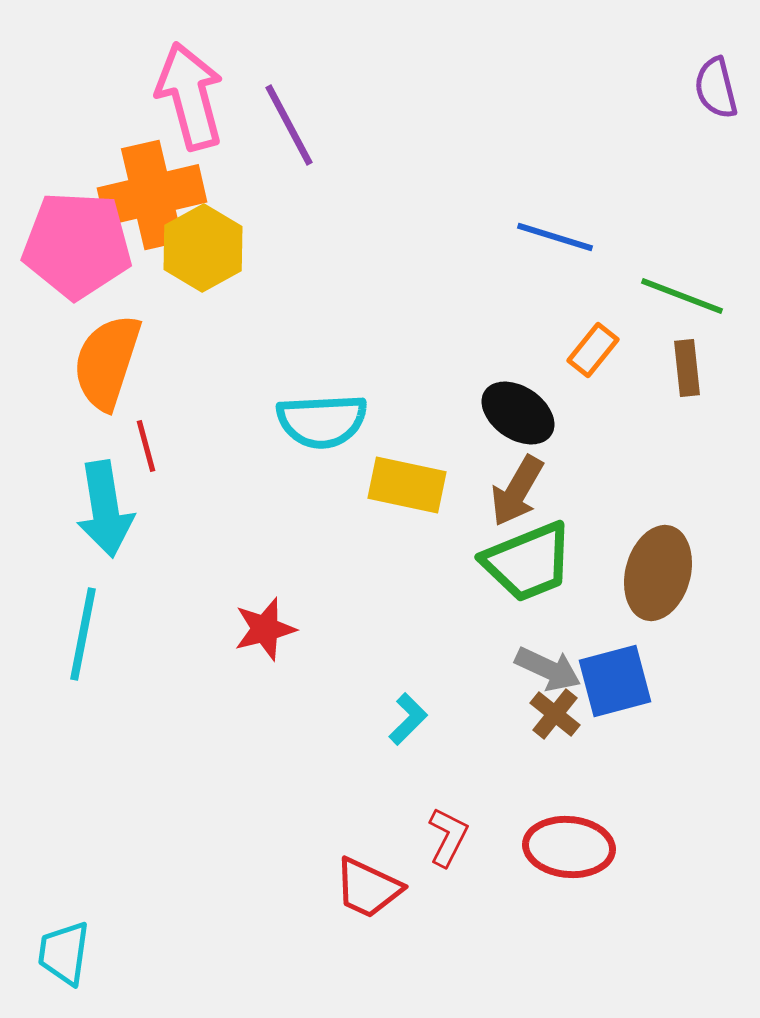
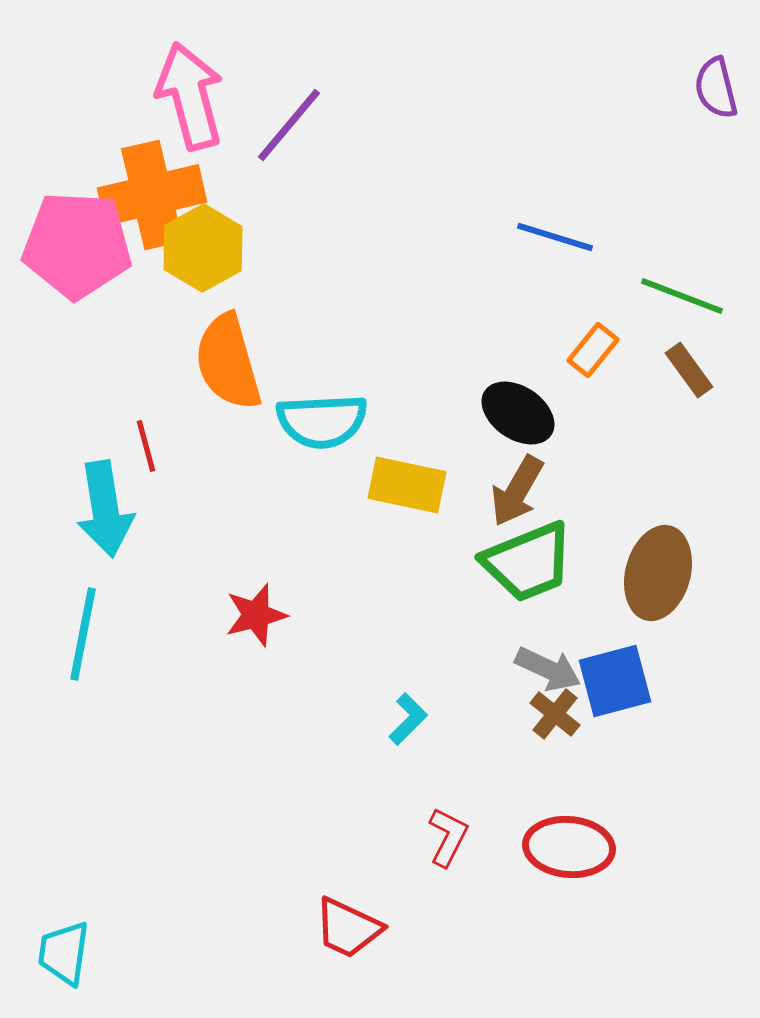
purple line: rotated 68 degrees clockwise
orange semicircle: moved 121 px right; rotated 34 degrees counterclockwise
brown rectangle: moved 2 px right, 2 px down; rotated 30 degrees counterclockwise
red star: moved 9 px left, 14 px up
red trapezoid: moved 20 px left, 40 px down
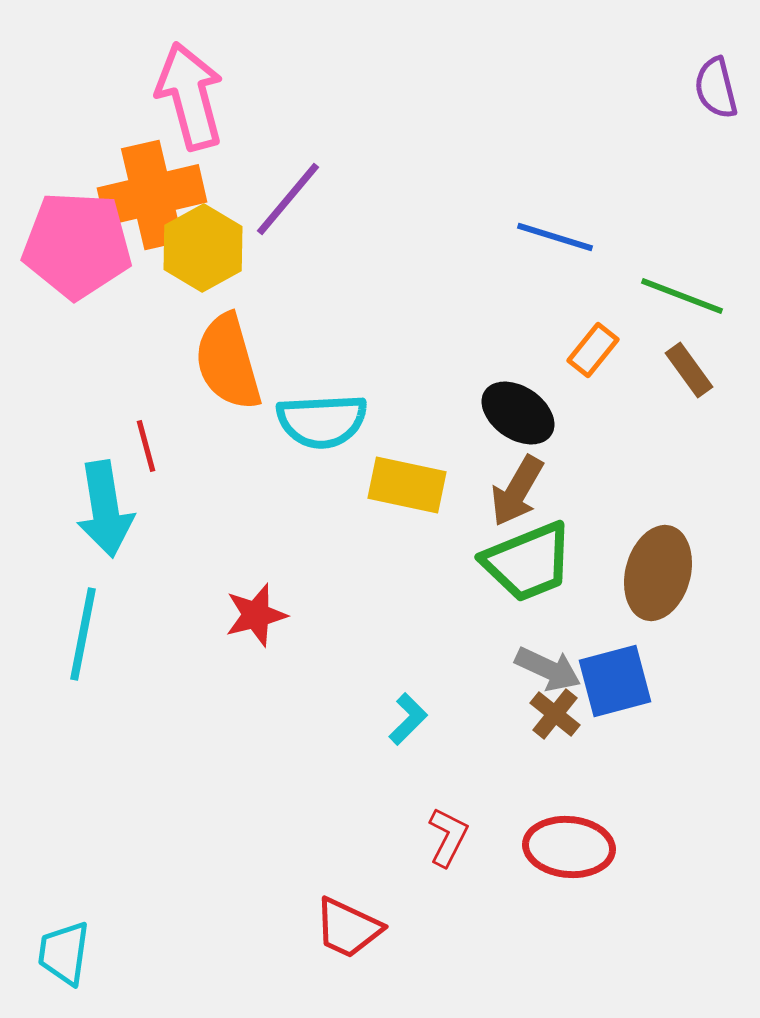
purple line: moved 1 px left, 74 px down
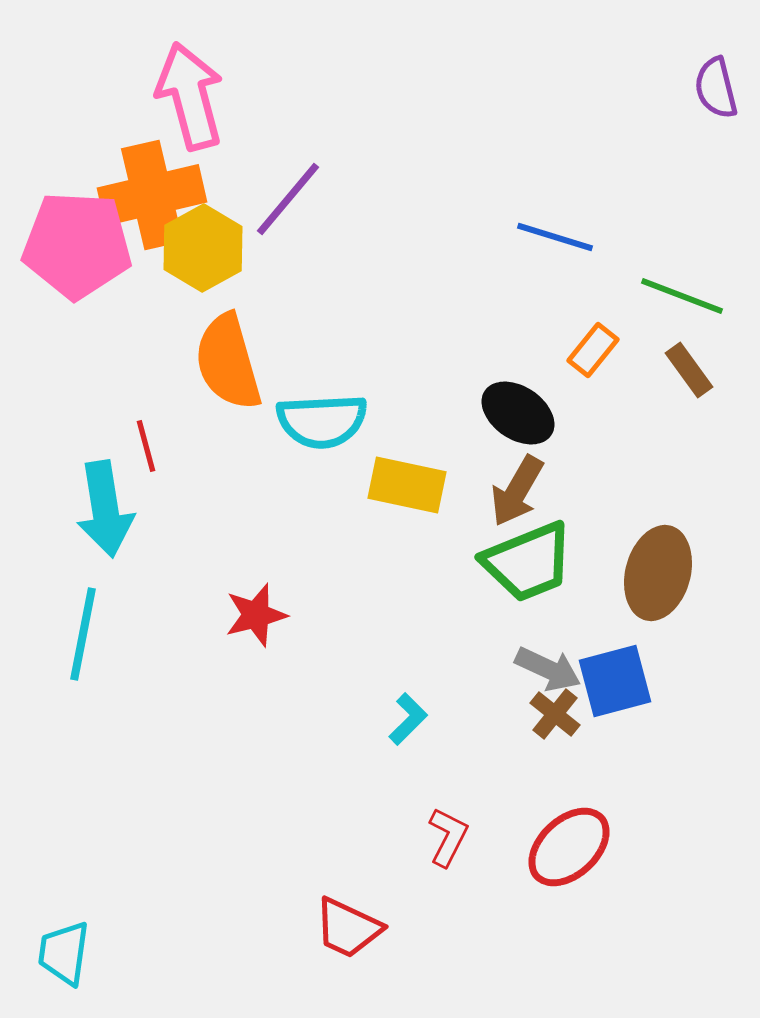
red ellipse: rotated 48 degrees counterclockwise
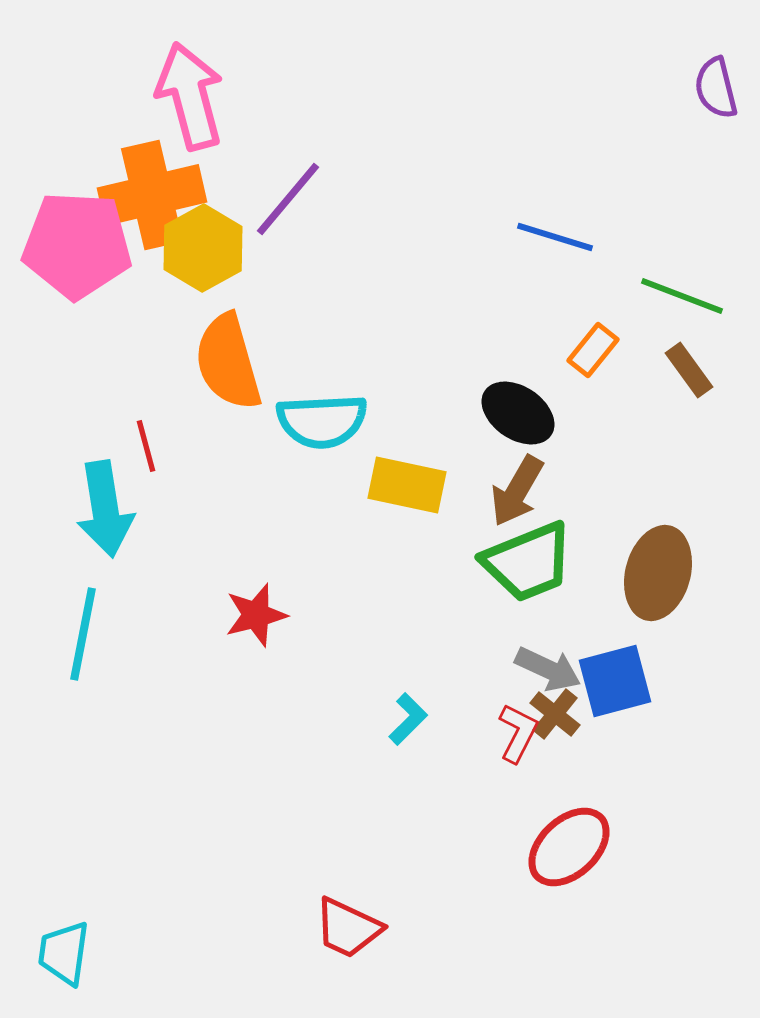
red L-shape: moved 70 px right, 104 px up
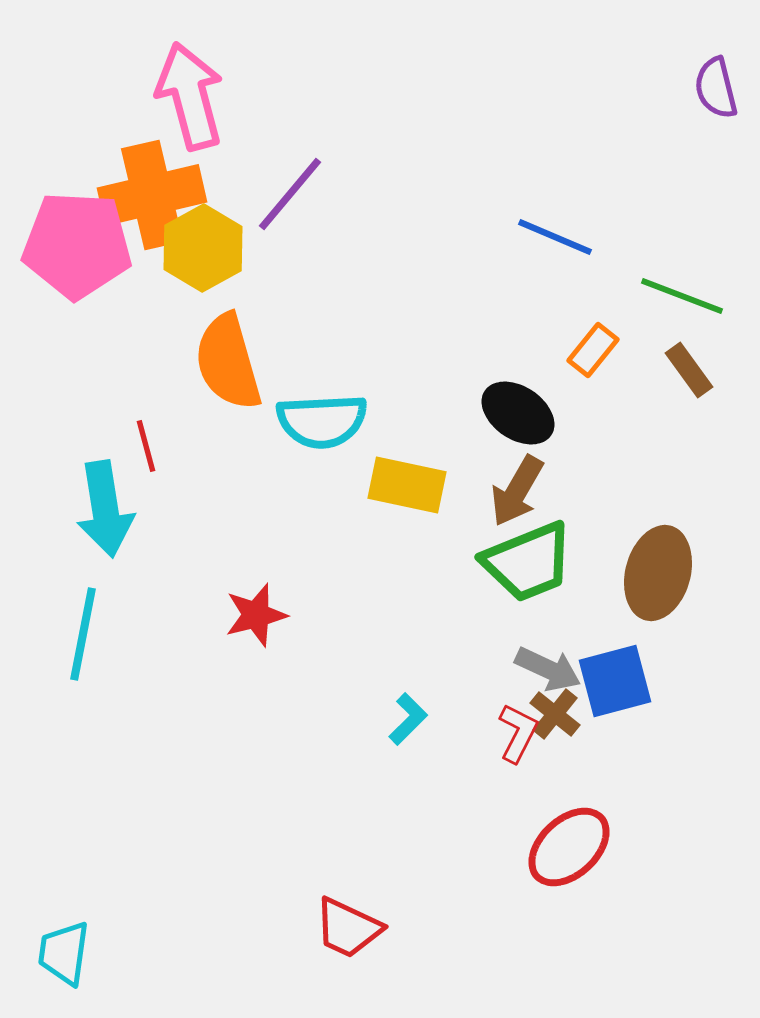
purple line: moved 2 px right, 5 px up
blue line: rotated 6 degrees clockwise
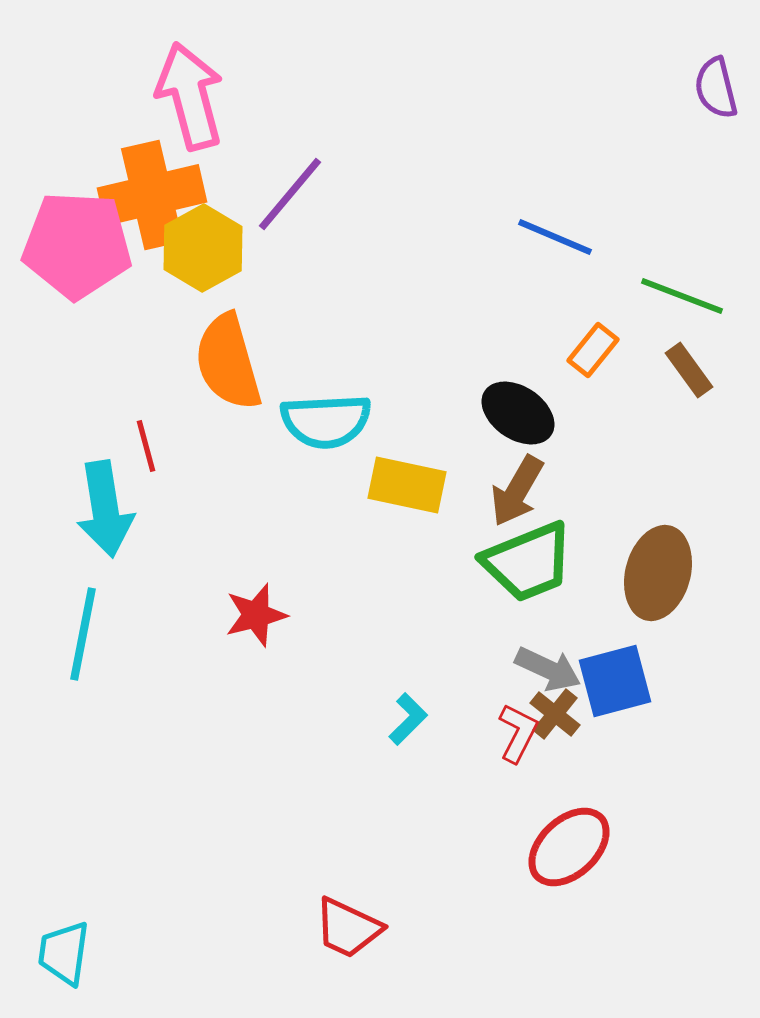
cyan semicircle: moved 4 px right
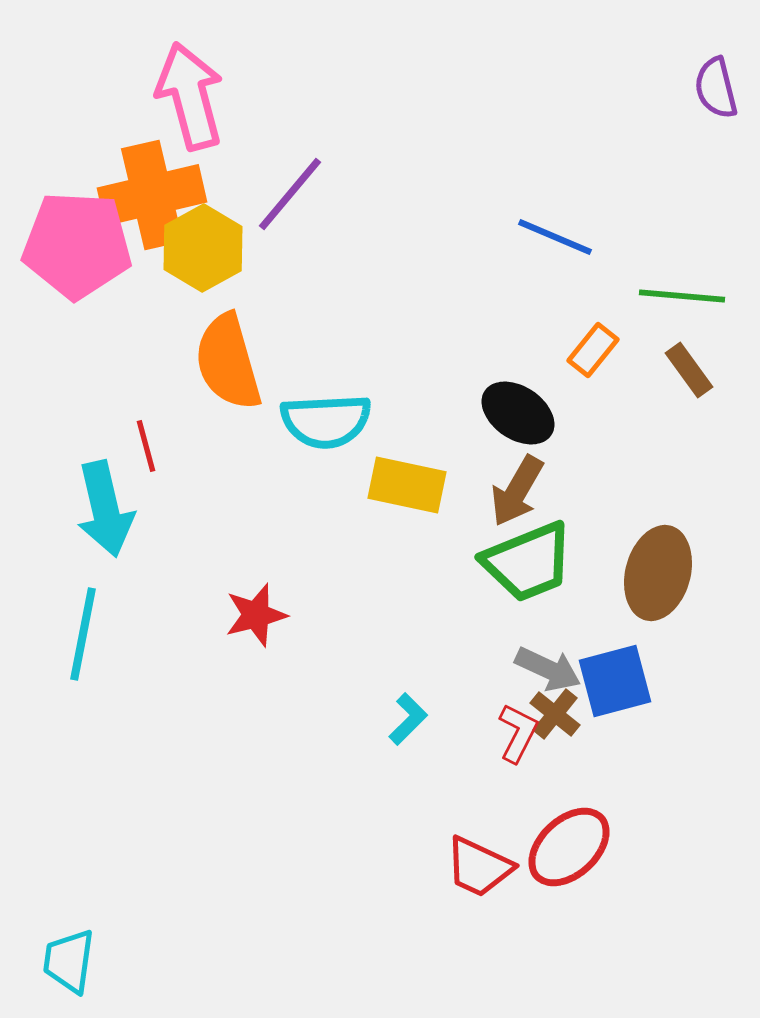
green line: rotated 16 degrees counterclockwise
cyan arrow: rotated 4 degrees counterclockwise
red trapezoid: moved 131 px right, 61 px up
cyan trapezoid: moved 5 px right, 8 px down
